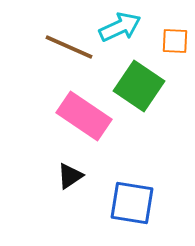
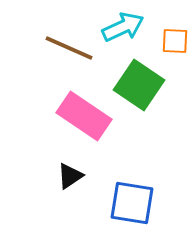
cyan arrow: moved 3 px right
brown line: moved 1 px down
green square: moved 1 px up
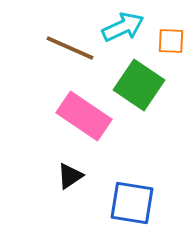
orange square: moved 4 px left
brown line: moved 1 px right
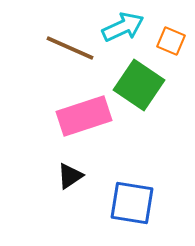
orange square: rotated 20 degrees clockwise
pink rectangle: rotated 52 degrees counterclockwise
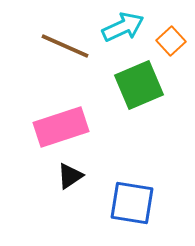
orange square: rotated 24 degrees clockwise
brown line: moved 5 px left, 2 px up
green square: rotated 33 degrees clockwise
pink rectangle: moved 23 px left, 11 px down
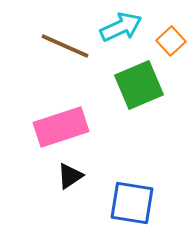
cyan arrow: moved 2 px left
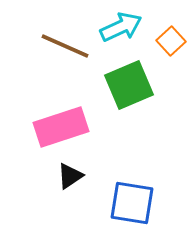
green square: moved 10 px left
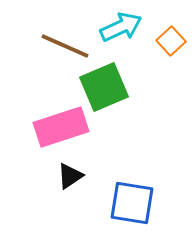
green square: moved 25 px left, 2 px down
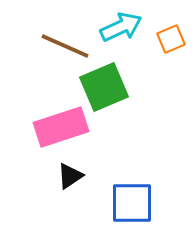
orange square: moved 2 px up; rotated 20 degrees clockwise
blue square: rotated 9 degrees counterclockwise
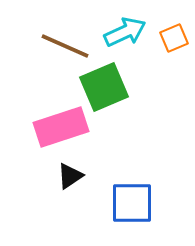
cyan arrow: moved 4 px right, 5 px down
orange square: moved 3 px right, 1 px up
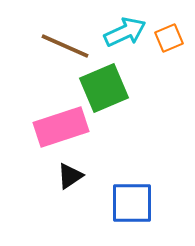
orange square: moved 5 px left
green square: moved 1 px down
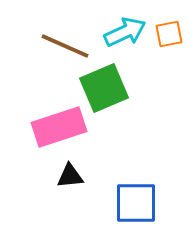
orange square: moved 4 px up; rotated 12 degrees clockwise
pink rectangle: moved 2 px left
black triangle: rotated 28 degrees clockwise
blue square: moved 4 px right
